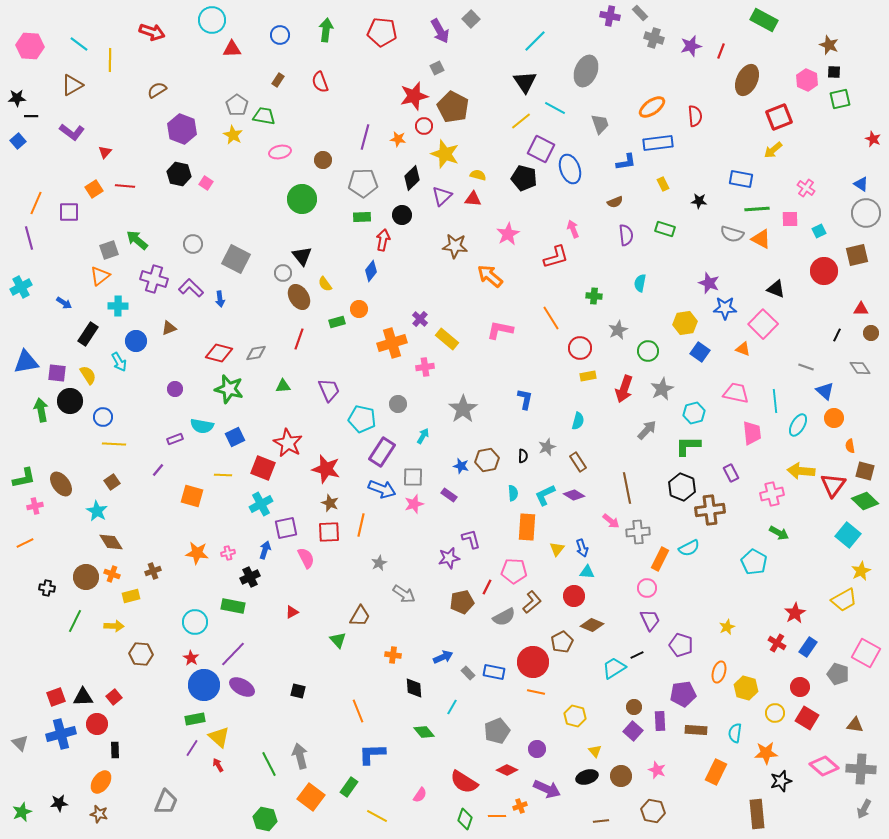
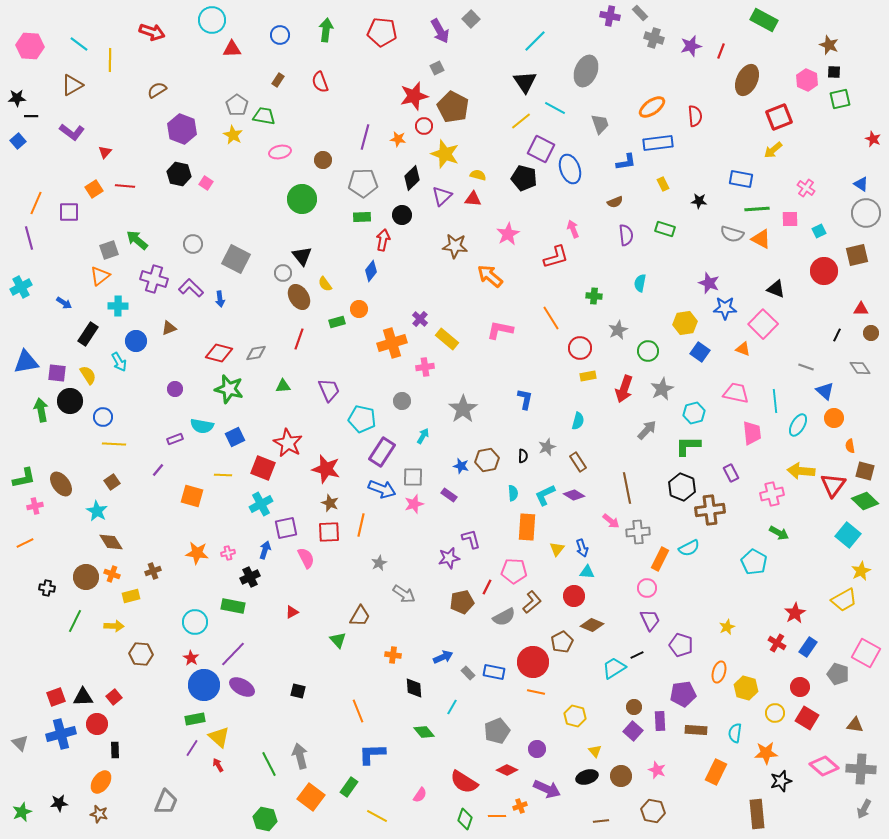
gray circle at (398, 404): moved 4 px right, 3 px up
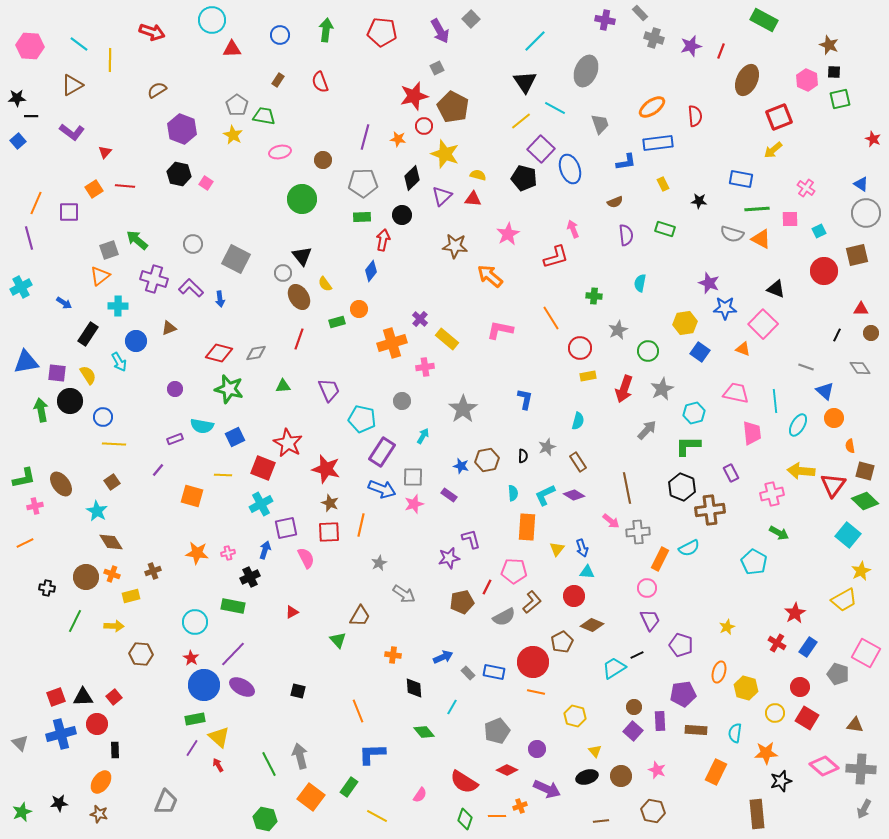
purple cross at (610, 16): moved 5 px left, 4 px down
purple square at (541, 149): rotated 16 degrees clockwise
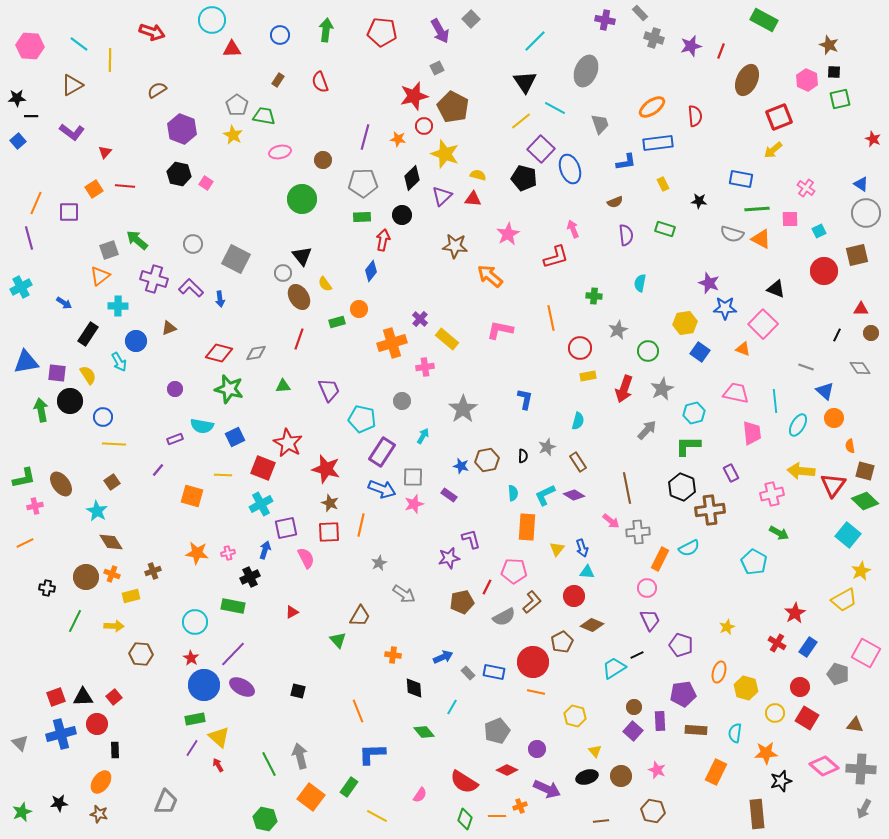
orange line at (551, 318): rotated 20 degrees clockwise
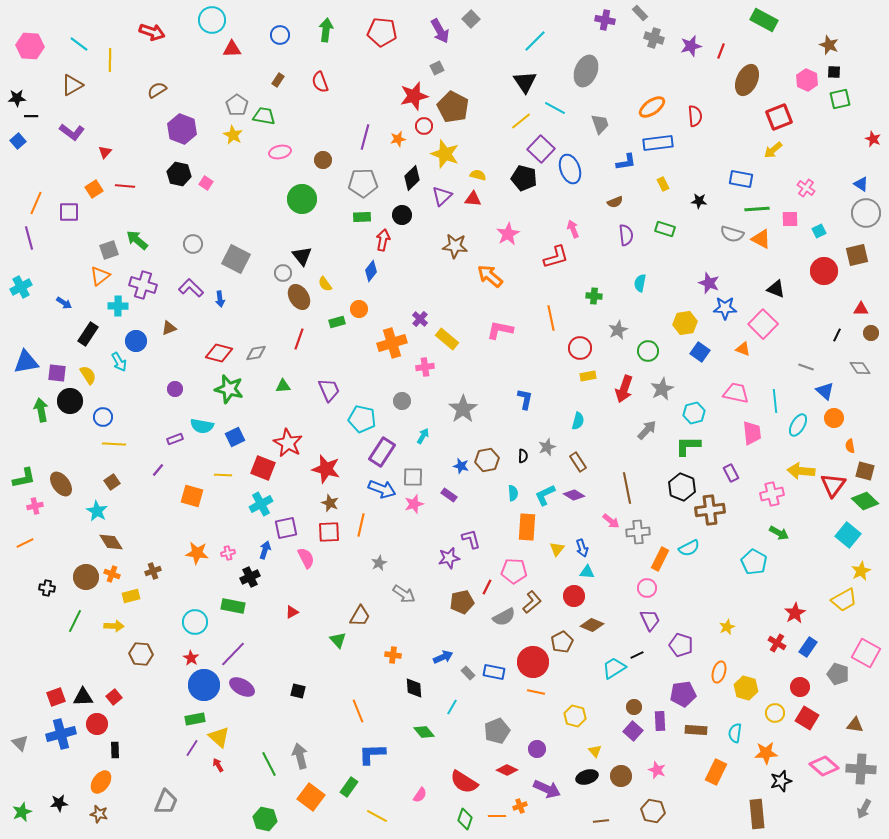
orange star at (398, 139): rotated 21 degrees counterclockwise
purple cross at (154, 279): moved 11 px left, 6 px down
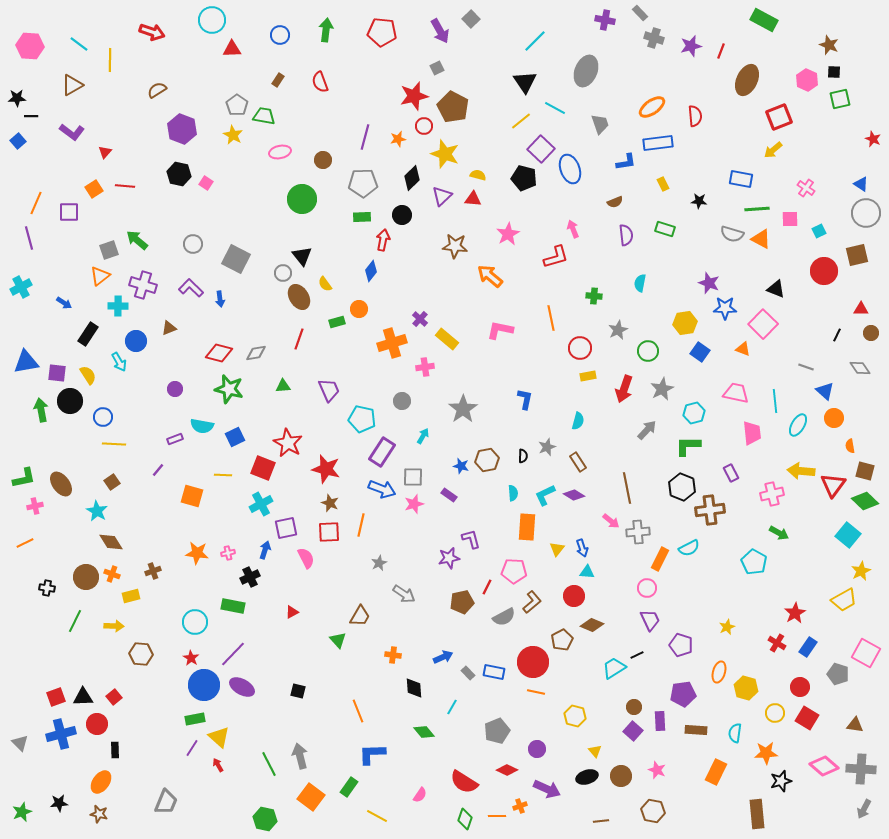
brown pentagon at (562, 642): moved 2 px up
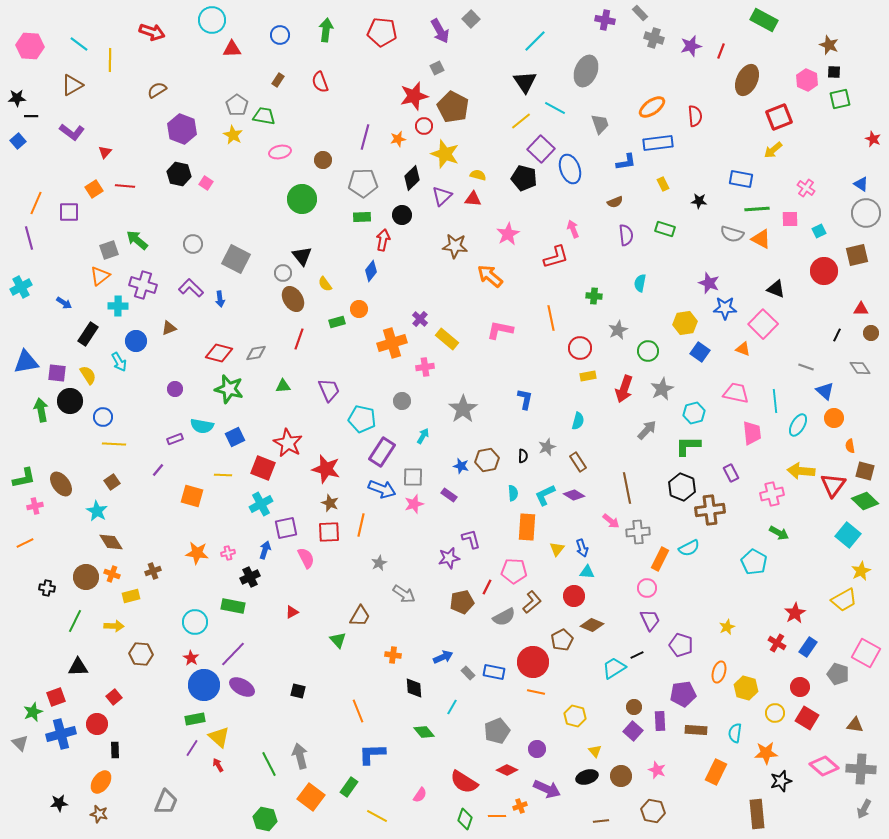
brown ellipse at (299, 297): moved 6 px left, 2 px down
black triangle at (83, 697): moved 5 px left, 30 px up
green star at (22, 812): moved 11 px right, 100 px up
